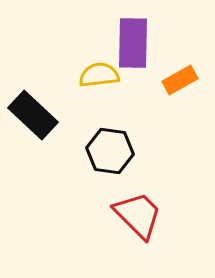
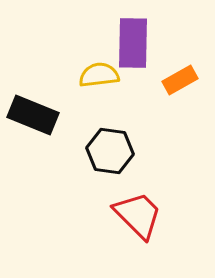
black rectangle: rotated 21 degrees counterclockwise
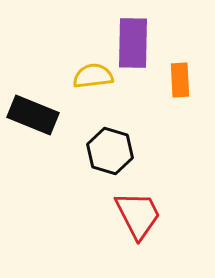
yellow semicircle: moved 6 px left, 1 px down
orange rectangle: rotated 64 degrees counterclockwise
black hexagon: rotated 9 degrees clockwise
red trapezoid: rotated 18 degrees clockwise
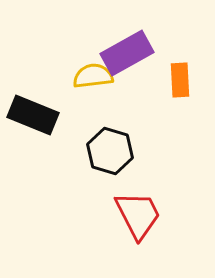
purple rectangle: moved 6 px left, 10 px down; rotated 60 degrees clockwise
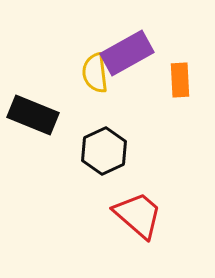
yellow semicircle: moved 2 px right, 3 px up; rotated 90 degrees counterclockwise
black hexagon: moved 6 px left; rotated 18 degrees clockwise
red trapezoid: rotated 22 degrees counterclockwise
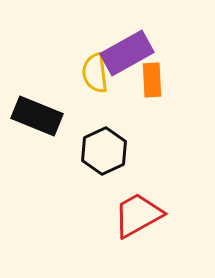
orange rectangle: moved 28 px left
black rectangle: moved 4 px right, 1 px down
red trapezoid: rotated 70 degrees counterclockwise
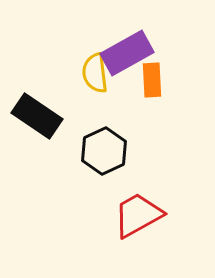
black rectangle: rotated 12 degrees clockwise
